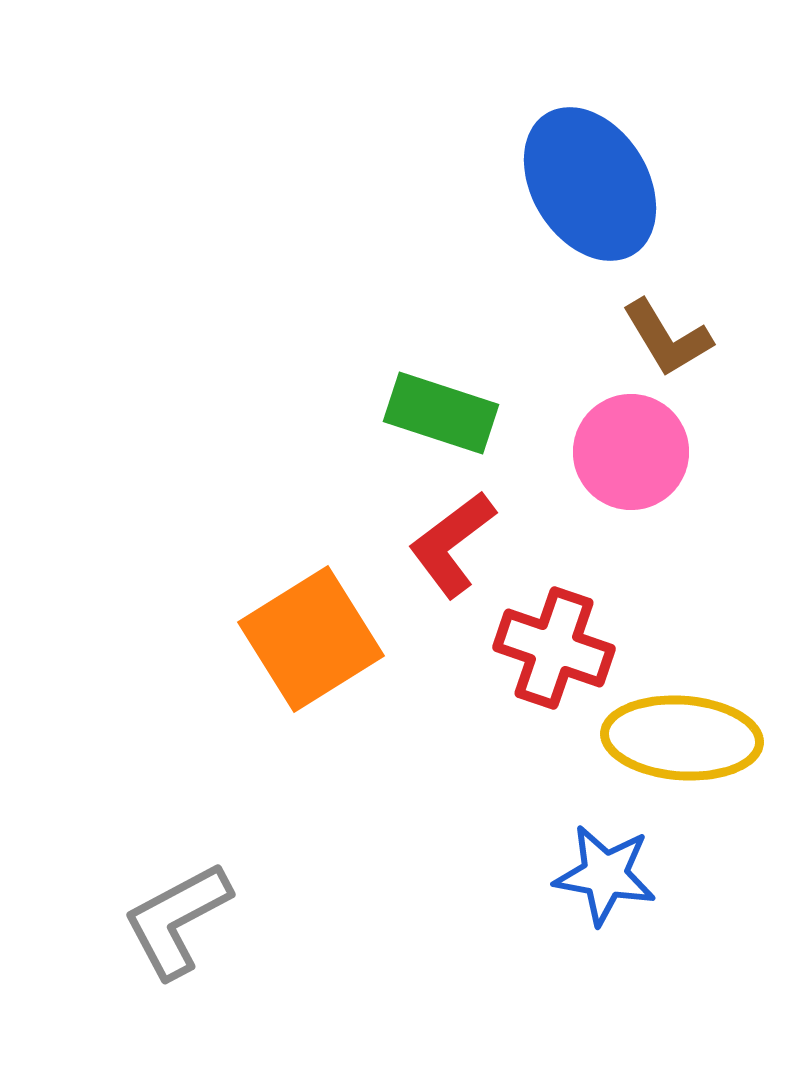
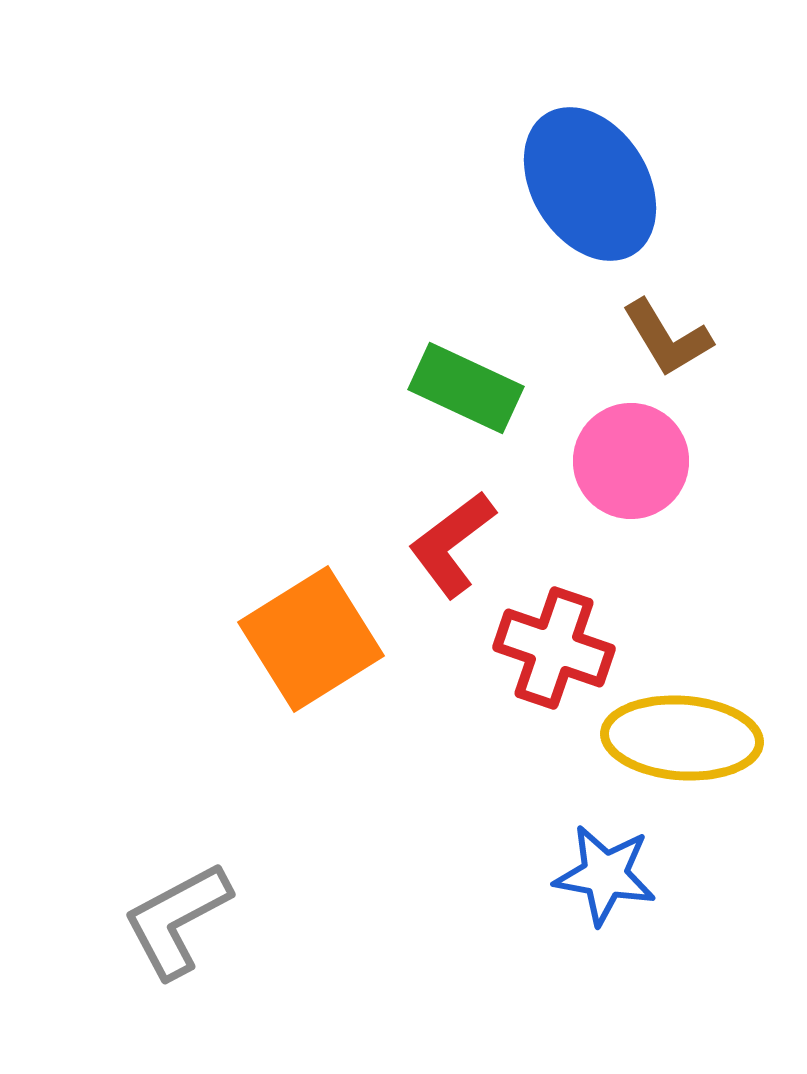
green rectangle: moved 25 px right, 25 px up; rotated 7 degrees clockwise
pink circle: moved 9 px down
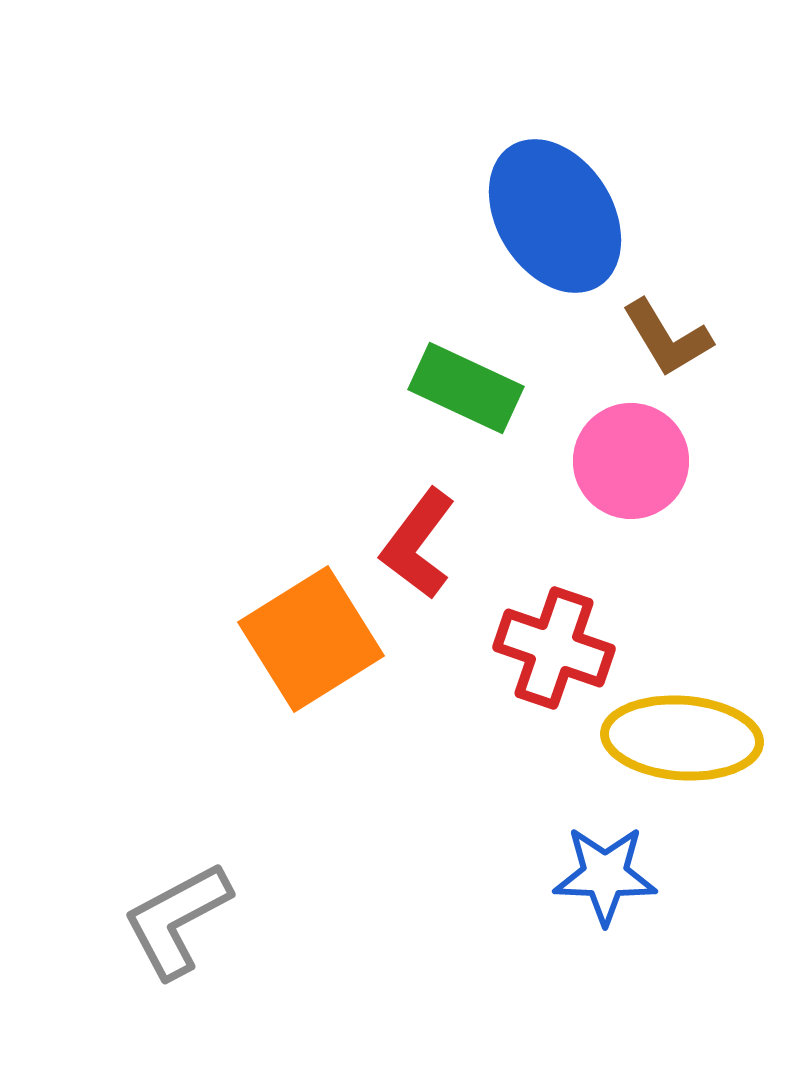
blue ellipse: moved 35 px left, 32 px down
red L-shape: moved 34 px left; rotated 16 degrees counterclockwise
blue star: rotated 8 degrees counterclockwise
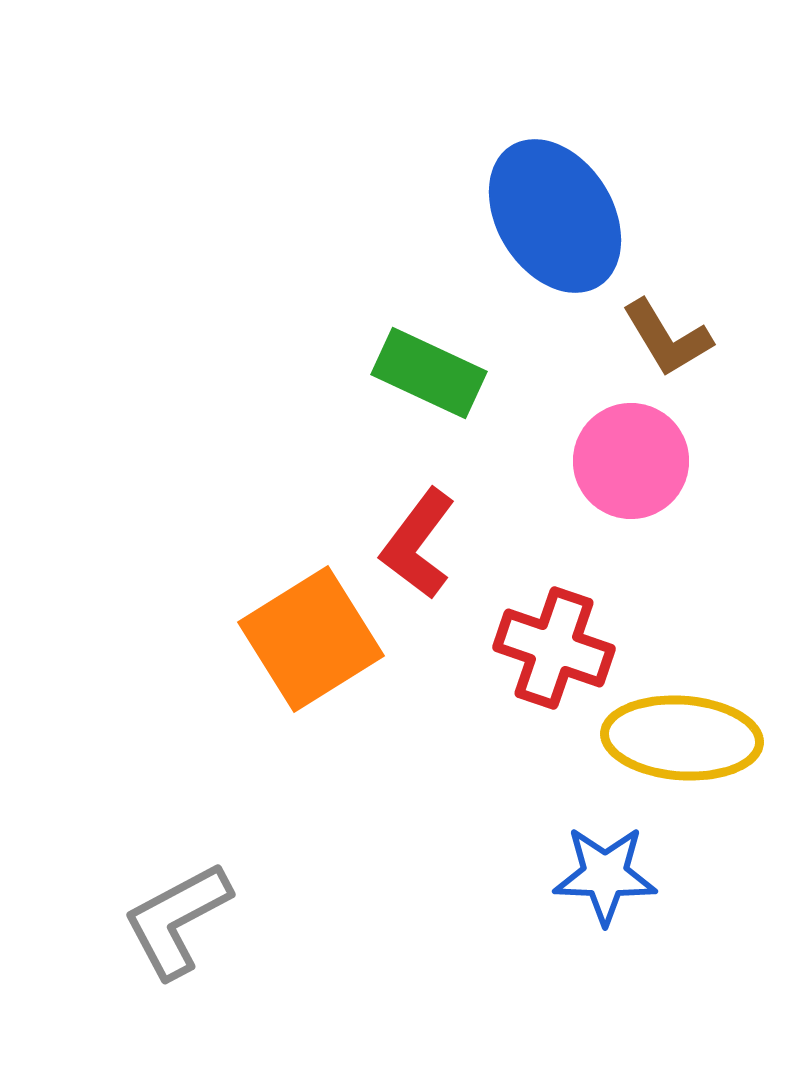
green rectangle: moved 37 px left, 15 px up
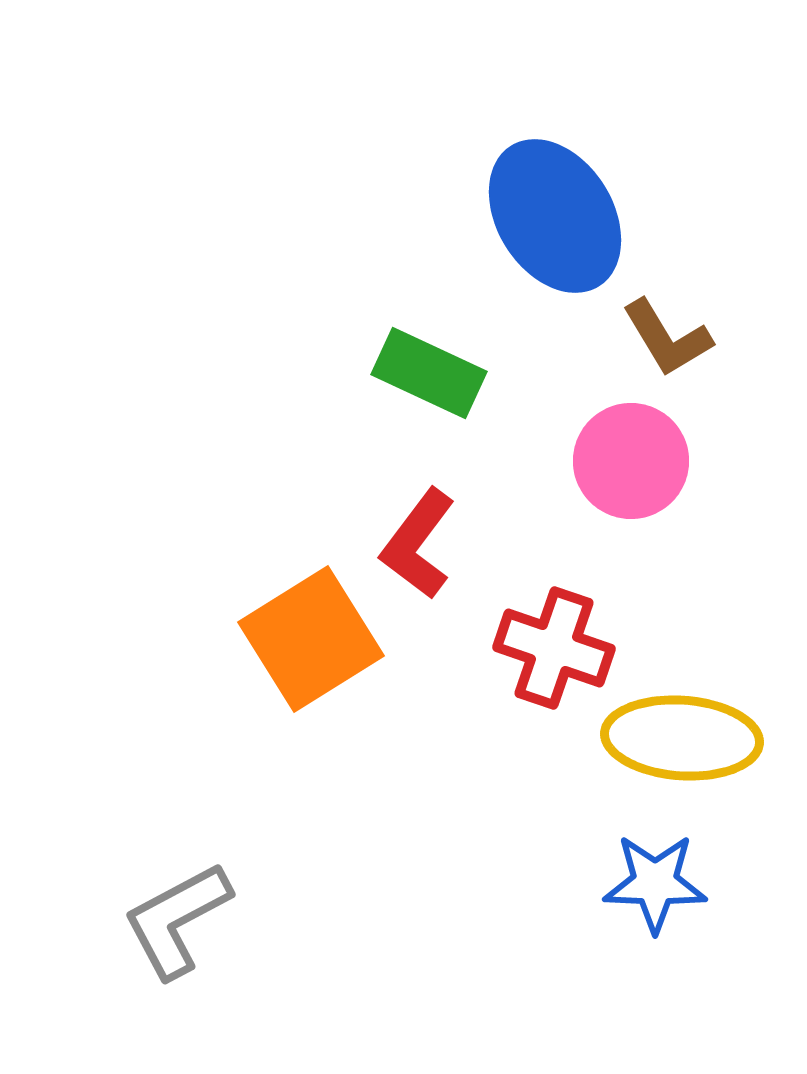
blue star: moved 50 px right, 8 px down
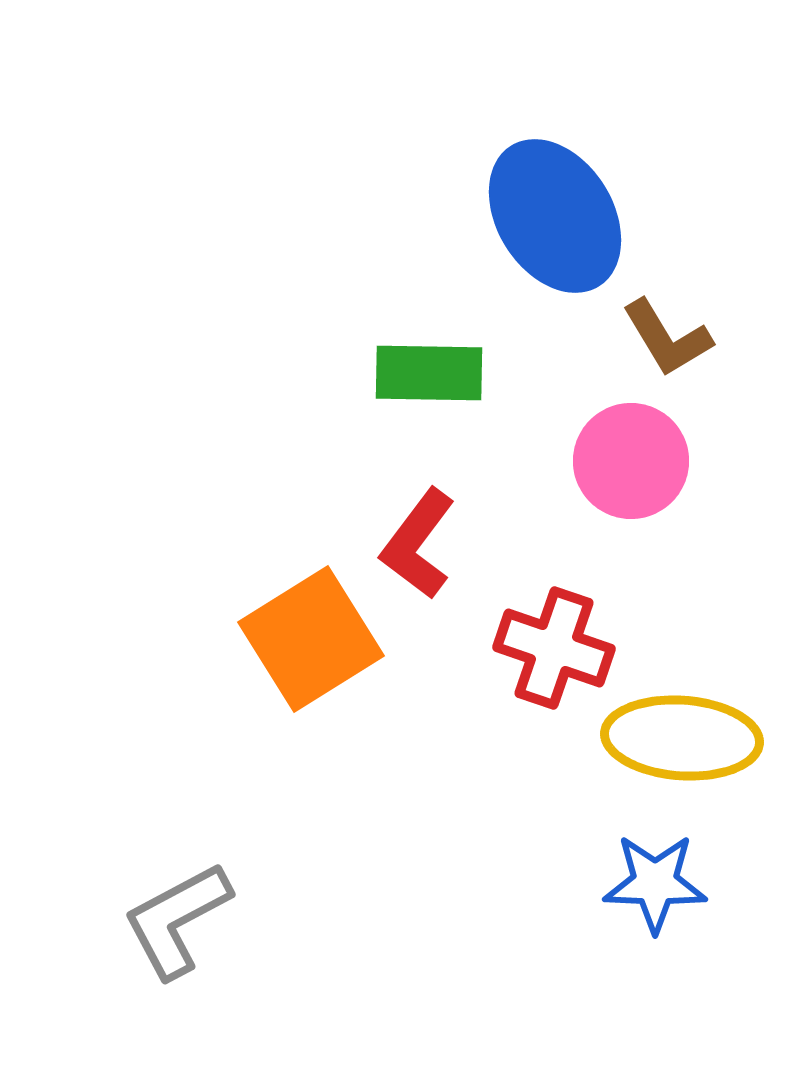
green rectangle: rotated 24 degrees counterclockwise
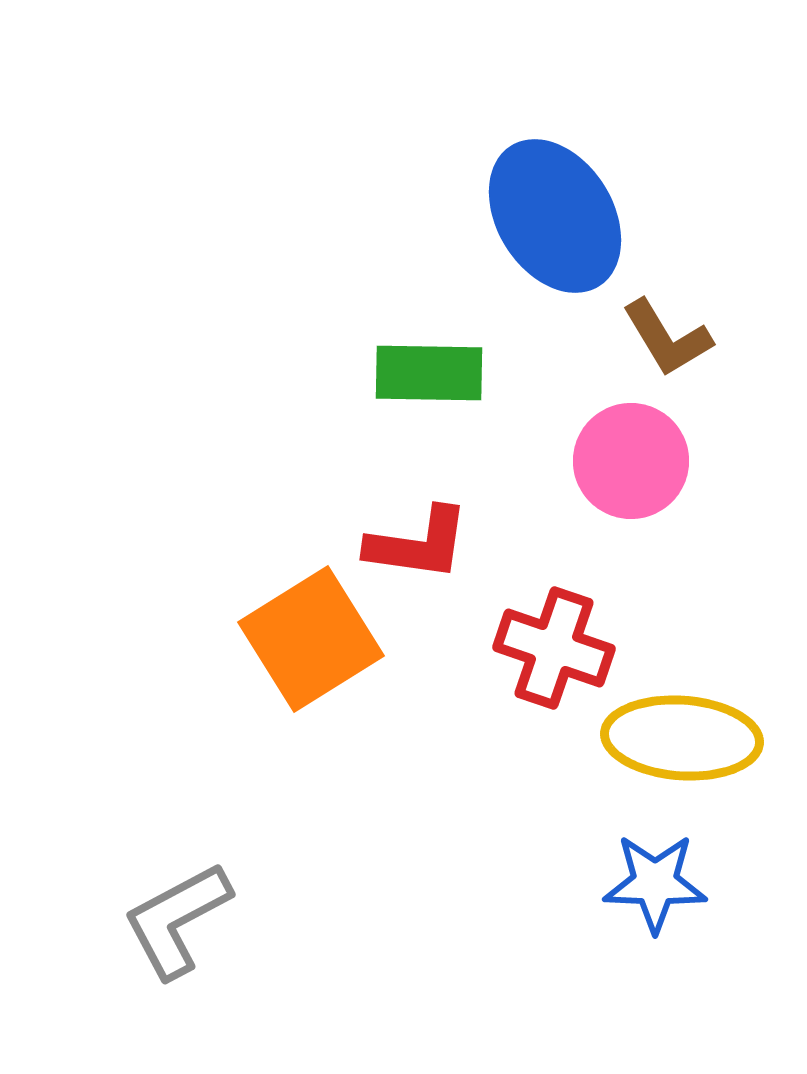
red L-shape: rotated 119 degrees counterclockwise
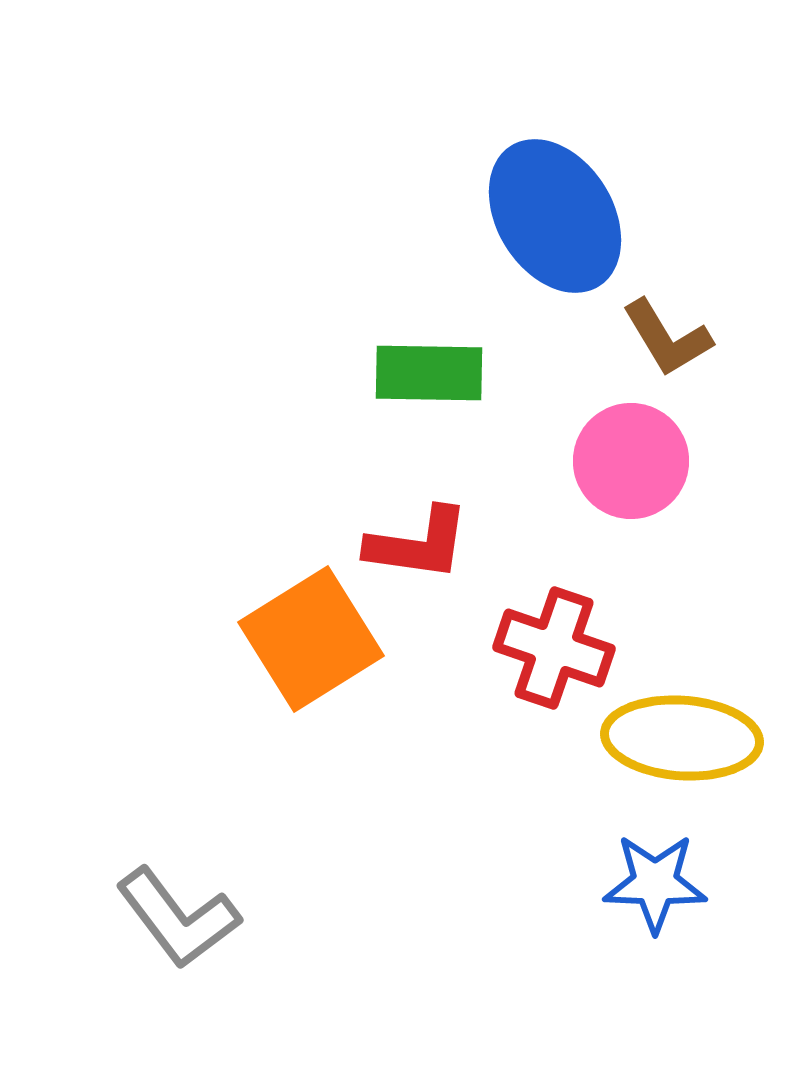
gray L-shape: moved 1 px right, 2 px up; rotated 99 degrees counterclockwise
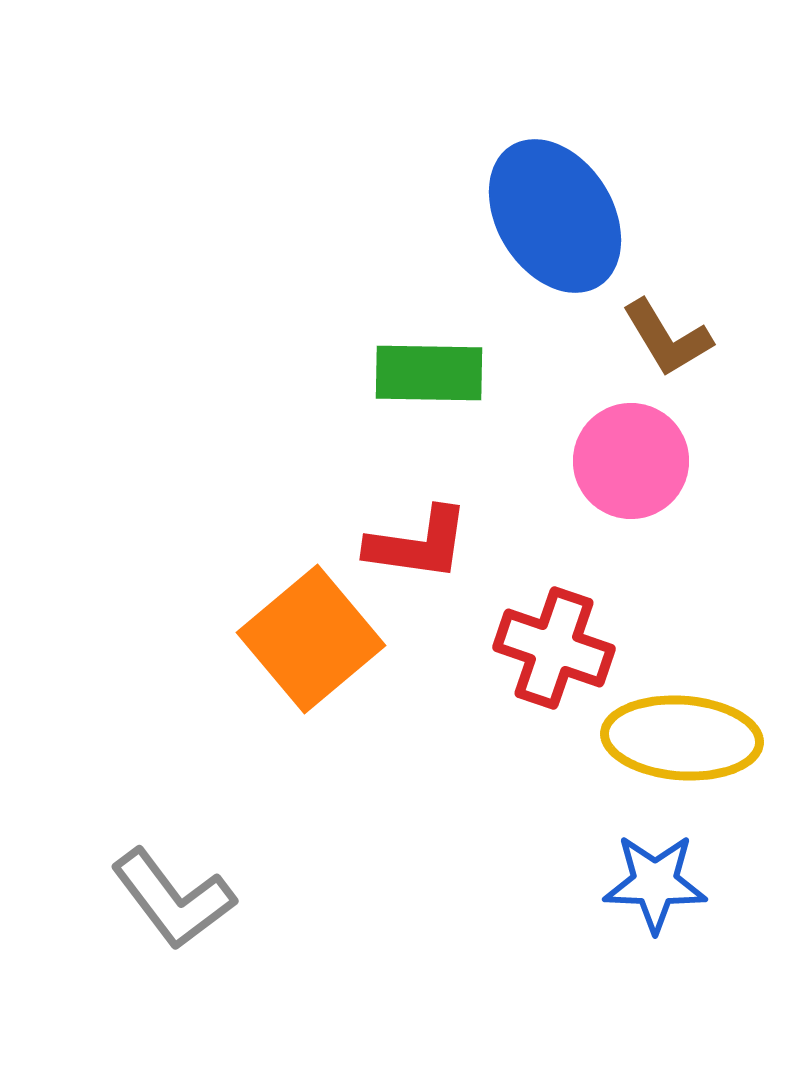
orange square: rotated 8 degrees counterclockwise
gray L-shape: moved 5 px left, 19 px up
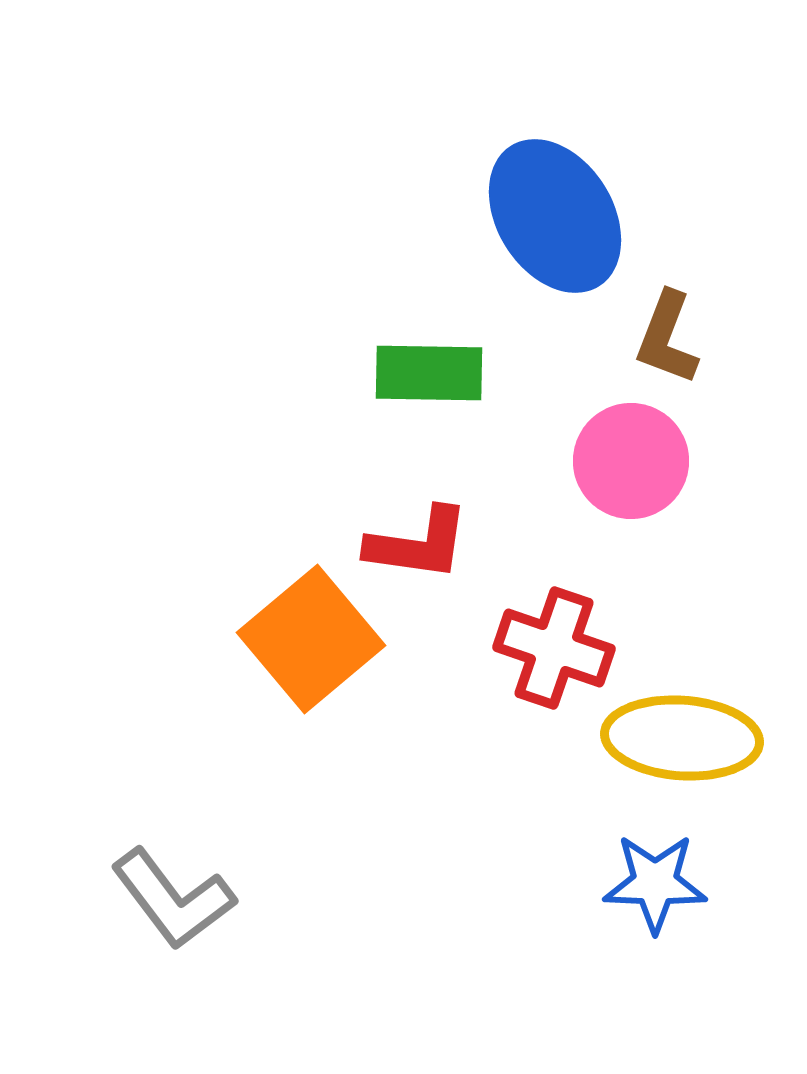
brown L-shape: rotated 52 degrees clockwise
